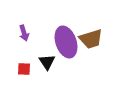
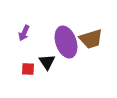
purple arrow: rotated 42 degrees clockwise
red square: moved 4 px right
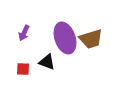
purple ellipse: moved 1 px left, 4 px up
black triangle: rotated 36 degrees counterclockwise
red square: moved 5 px left
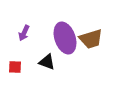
red square: moved 8 px left, 2 px up
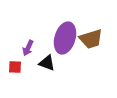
purple arrow: moved 4 px right, 15 px down
purple ellipse: rotated 36 degrees clockwise
black triangle: moved 1 px down
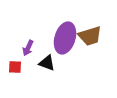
brown trapezoid: moved 1 px left, 3 px up
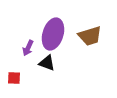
purple ellipse: moved 12 px left, 4 px up
red square: moved 1 px left, 11 px down
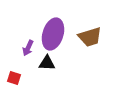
brown trapezoid: moved 1 px down
black triangle: rotated 18 degrees counterclockwise
red square: rotated 16 degrees clockwise
